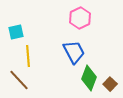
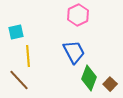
pink hexagon: moved 2 px left, 3 px up
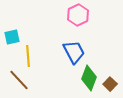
cyan square: moved 4 px left, 5 px down
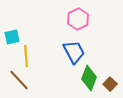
pink hexagon: moved 4 px down
yellow line: moved 2 px left
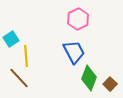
cyan square: moved 1 px left, 2 px down; rotated 21 degrees counterclockwise
brown line: moved 2 px up
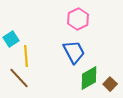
green diamond: rotated 40 degrees clockwise
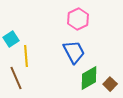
brown line: moved 3 px left; rotated 20 degrees clockwise
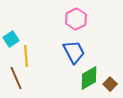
pink hexagon: moved 2 px left
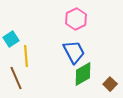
green diamond: moved 6 px left, 4 px up
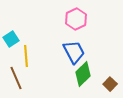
green diamond: rotated 15 degrees counterclockwise
